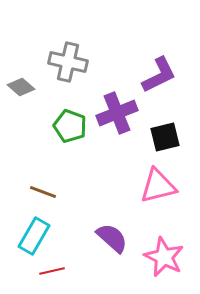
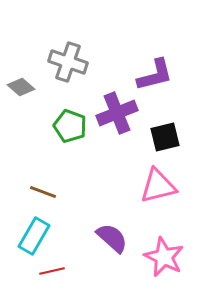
gray cross: rotated 6 degrees clockwise
purple L-shape: moved 4 px left; rotated 12 degrees clockwise
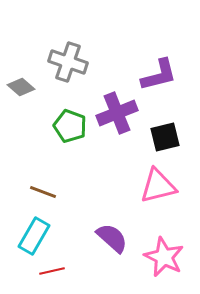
purple L-shape: moved 4 px right
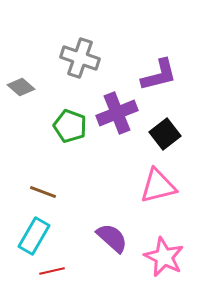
gray cross: moved 12 px right, 4 px up
black square: moved 3 px up; rotated 24 degrees counterclockwise
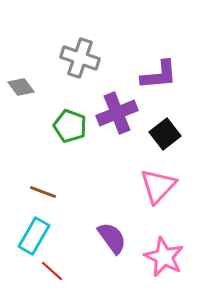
purple L-shape: rotated 9 degrees clockwise
gray diamond: rotated 12 degrees clockwise
pink triangle: rotated 33 degrees counterclockwise
purple semicircle: rotated 12 degrees clockwise
red line: rotated 55 degrees clockwise
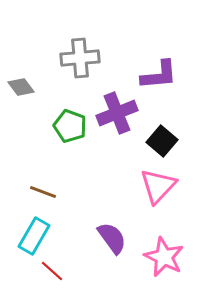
gray cross: rotated 24 degrees counterclockwise
black square: moved 3 px left, 7 px down; rotated 12 degrees counterclockwise
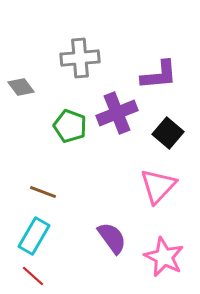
black square: moved 6 px right, 8 px up
red line: moved 19 px left, 5 px down
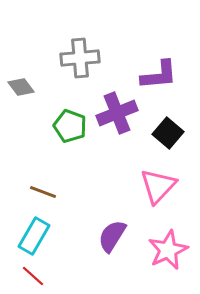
purple semicircle: moved 2 px up; rotated 112 degrees counterclockwise
pink star: moved 4 px right, 7 px up; rotated 21 degrees clockwise
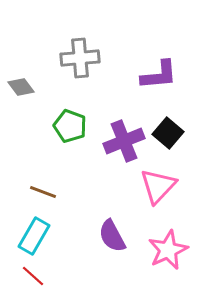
purple cross: moved 7 px right, 28 px down
purple semicircle: rotated 60 degrees counterclockwise
